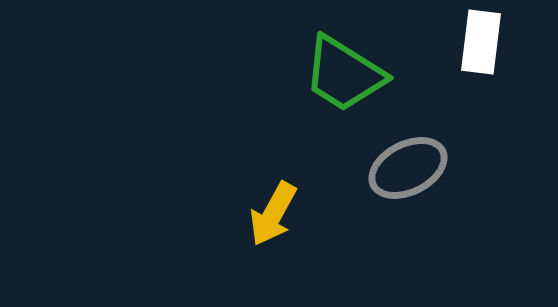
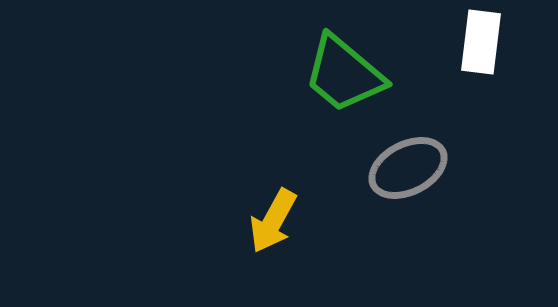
green trapezoid: rotated 8 degrees clockwise
yellow arrow: moved 7 px down
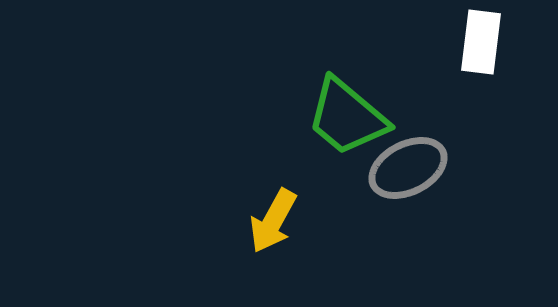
green trapezoid: moved 3 px right, 43 px down
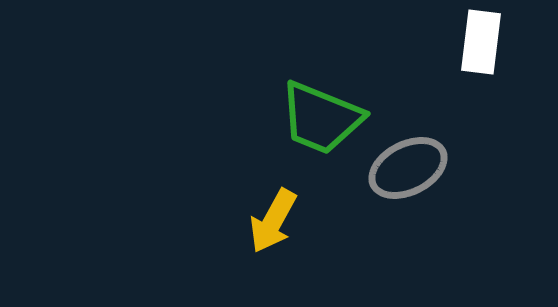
green trapezoid: moved 26 px left, 1 px down; rotated 18 degrees counterclockwise
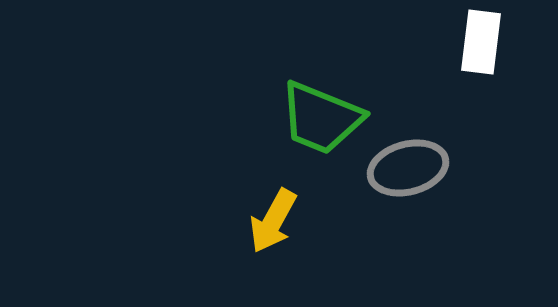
gray ellipse: rotated 12 degrees clockwise
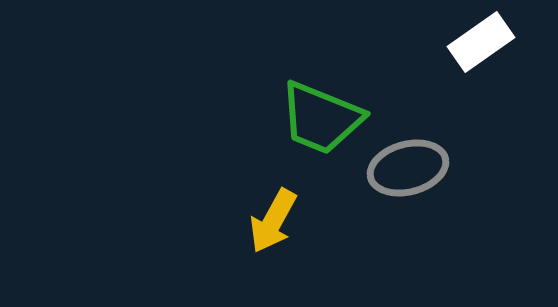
white rectangle: rotated 48 degrees clockwise
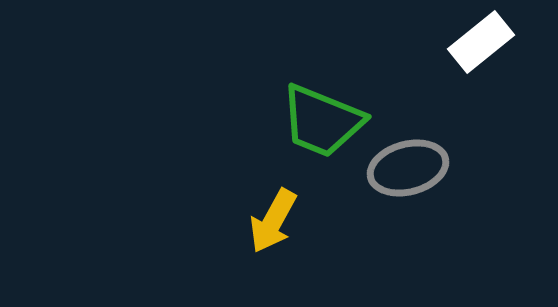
white rectangle: rotated 4 degrees counterclockwise
green trapezoid: moved 1 px right, 3 px down
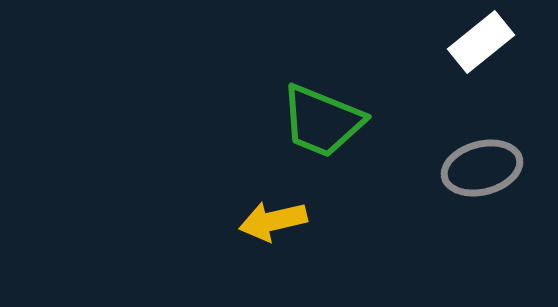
gray ellipse: moved 74 px right
yellow arrow: rotated 48 degrees clockwise
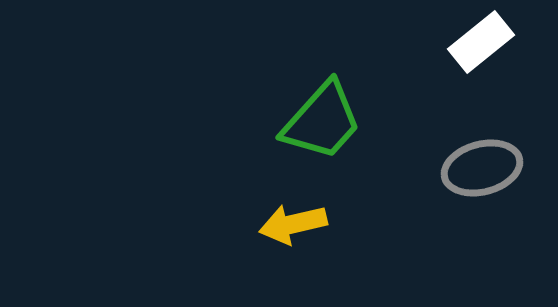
green trapezoid: rotated 70 degrees counterclockwise
yellow arrow: moved 20 px right, 3 px down
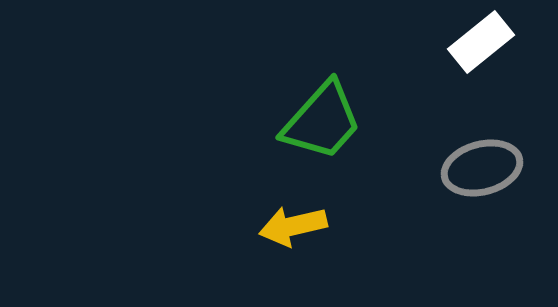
yellow arrow: moved 2 px down
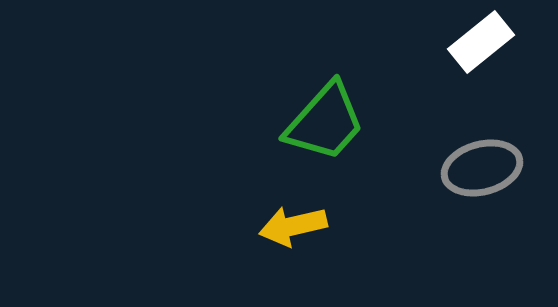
green trapezoid: moved 3 px right, 1 px down
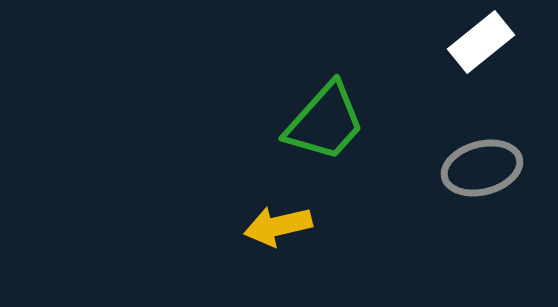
yellow arrow: moved 15 px left
